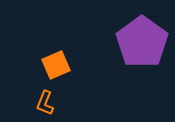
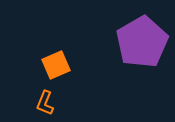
purple pentagon: rotated 6 degrees clockwise
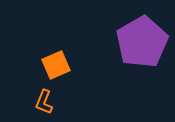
orange L-shape: moved 1 px left, 1 px up
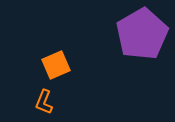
purple pentagon: moved 8 px up
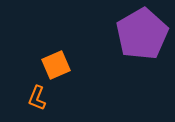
orange L-shape: moved 7 px left, 4 px up
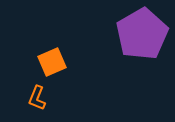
orange square: moved 4 px left, 3 px up
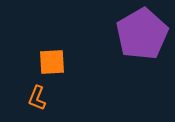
orange square: rotated 20 degrees clockwise
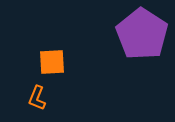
purple pentagon: rotated 9 degrees counterclockwise
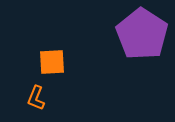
orange L-shape: moved 1 px left
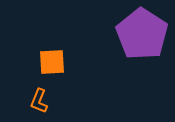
orange L-shape: moved 3 px right, 3 px down
